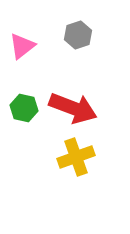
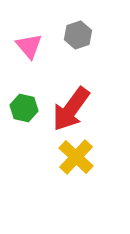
pink triangle: moved 7 px right; rotated 32 degrees counterclockwise
red arrow: moved 2 px left, 1 px down; rotated 105 degrees clockwise
yellow cross: rotated 27 degrees counterclockwise
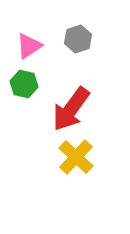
gray hexagon: moved 4 px down
pink triangle: rotated 36 degrees clockwise
green hexagon: moved 24 px up
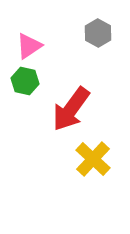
gray hexagon: moved 20 px right, 6 px up; rotated 12 degrees counterclockwise
green hexagon: moved 1 px right, 3 px up
yellow cross: moved 17 px right, 2 px down
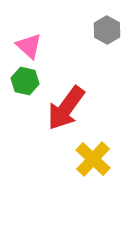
gray hexagon: moved 9 px right, 3 px up
pink triangle: rotated 44 degrees counterclockwise
red arrow: moved 5 px left, 1 px up
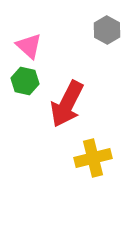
red arrow: moved 1 px right, 4 px up; rotated 9 degrees counterclockwise
yellow cross: moved 1 px up; rotated 33 degrees clockwise
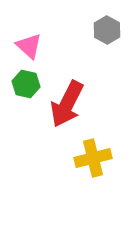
green hexagon: moved 1 px right, 3 px down
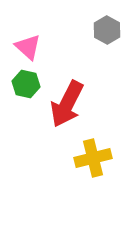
pink triangle: moved 1 px left, 1 px down
